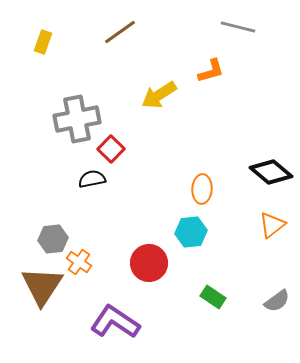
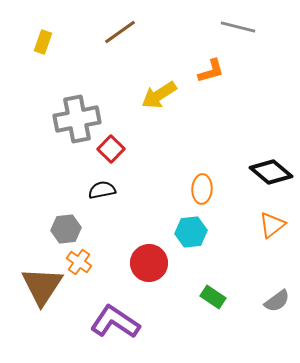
black semicircle: moved 10 px right, 11 px down
gray hexagon: moved 13 px right, 10 px up
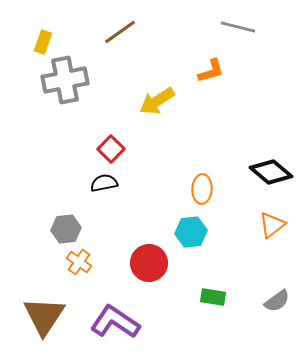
yellow arrow: moved 2 px left, 6 px down
gray cross: moved 12 px left, 39 px up
black semicircle: moved 2 px right, 7 px up
brown triangle: moved 2 px right, 30 px down
green rectangle: rotated 25 degrees counterclockwise
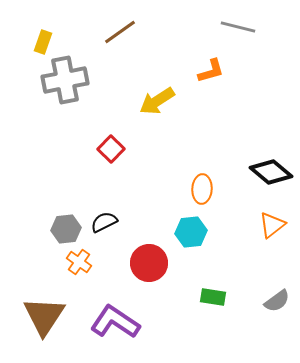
black semicircle: moved 39 px down; rotated 16 degrees counterclockwise
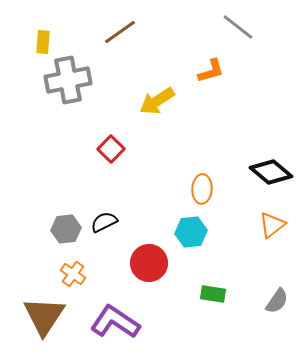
gray line: rotated 24 degrees clockwise
yellow rectangle: rotated 15 degrees counterclockwise
gray cross: moved 3 px right
orange cross: moved 6 px left, 12 px down
green rectangle: moved 3 px up
gray semicircle: rotated 20 degrees counterclockwise
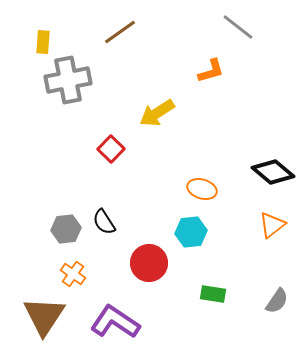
yellow arrow: moved 12 px down
black diamond: moved 2 px right
orange ellipse: rotated 76 degrees counterclockwise
black semicircle: rotated 96 degrees counterclockwise
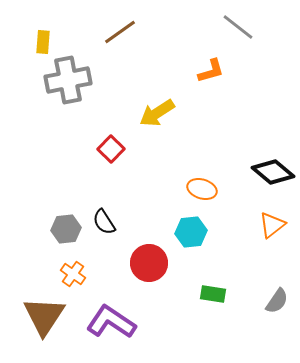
purple L-shape: moved 4 px left
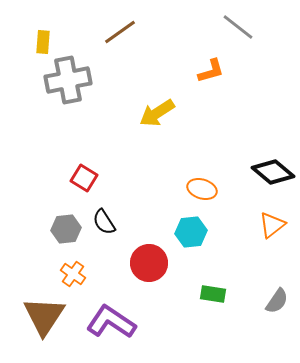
red square: moved 27 px left, 29 px down; rotated 12 degrees counterclockwise
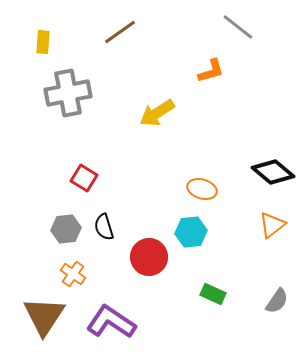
gray cross: moved 13 px down
black semicircle: moved 5 px down; rotated 16 degrees clockwise
red circle: moved 6 px up
green rectangle: rotated 15 degrees clockwise
